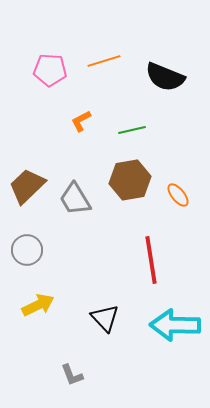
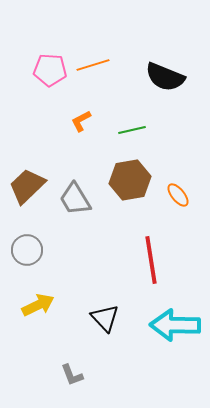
orange line: moved 11 px left, 4 px down
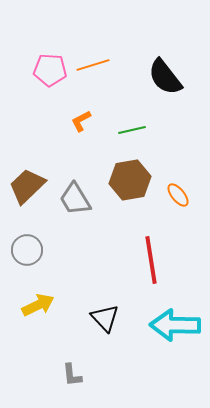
black semicircle: rotated 30 degrees clockwise
gray L-shape: rotated 15 degrees clockwise
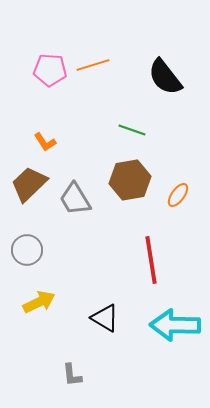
orange L-shape: moved 36 px left, 21 px down; rotated 95 degrees counterclockwise
green line: rotated 32 degrees clockwise
brown trapezoid: moved 2 px right, 2 px up
orange ellipse: rotated 75 degrees clockwise
yellow arrow: moved 1 px right, 3 px up
black triangle: rotated 16 degrees counterclockwise
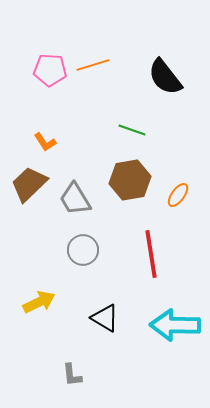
gray circle: moved 56 px right
red line: moved 6 px up
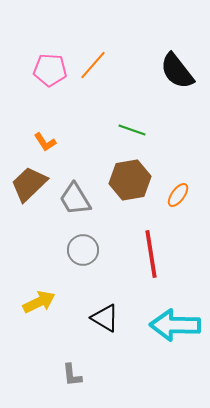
orange line: rotated 32 degrees counterclockwise
black semicircle: moved 12 px right, 6 px up
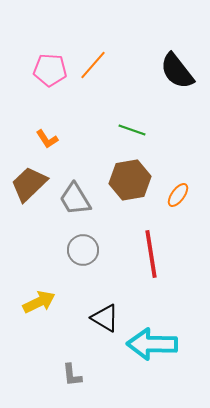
orange L-shape: moved 2 px right, 3 px up
cyan arrow: moved 23 px left, 19 px down
